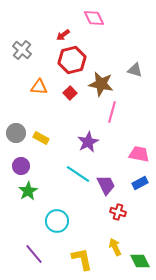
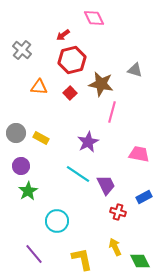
blue rectangle: moved 4 px right, 14 px down
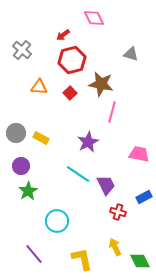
gray triangle: moved 4 px left, 16 px up
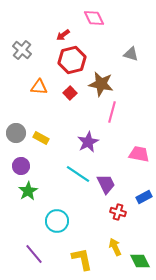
purple trapezoid: moved 1 px up
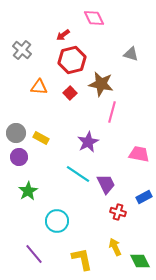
purple circle: moved 2 px left, 9 px up
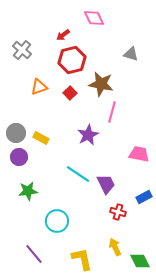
orange triangle: rotated 24 degrees counterclockwise
purple star: moved 7 px up
green star: rotated 24 degrees clockwise
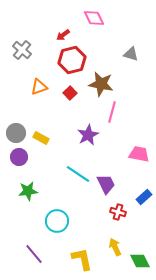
blue rectangle: rotated 14 degrees counterclockwise
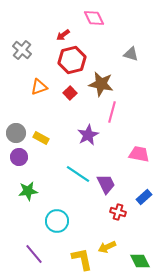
yellow arrow: moved 8 px left; rotated 90 degrees counterclockwise
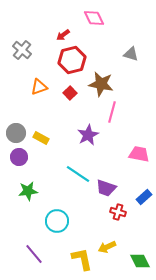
purple trapezoid: moved 4 px down; rotated 135 degrees clockwise
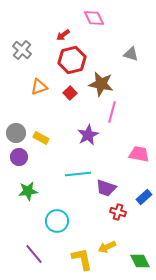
cyan line: rotated 40 degrees counterclockwise
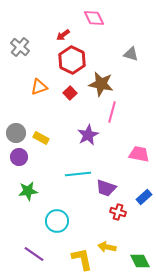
gray cross: moved 2 px left, 3 px up
red hexagon: rotated 20 degrees counterclockwise
yellow arrow: rotated 36 degrees clockwise
purple line: rotated 15 degrees counterclockwise
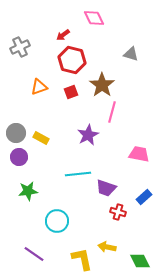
gray cross: rotated 24 degrees clockwise
red hexagon: rotated 12 degrees counterclockwise
brown star: moved 1 px right, 1 px down; rotated 25 degrees clockwise
red square: moved 1 px right, 1 px up; rotated 24 degrees clockwise
